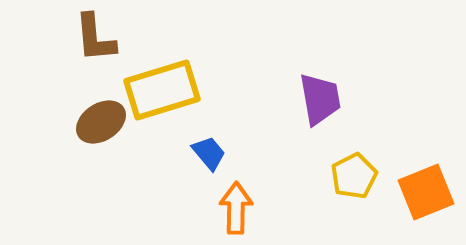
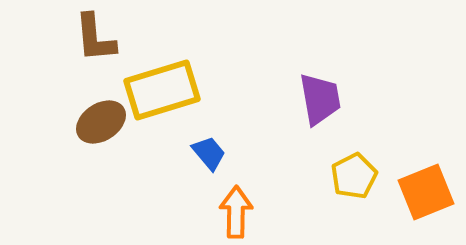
orange arrow: moved 4 px down
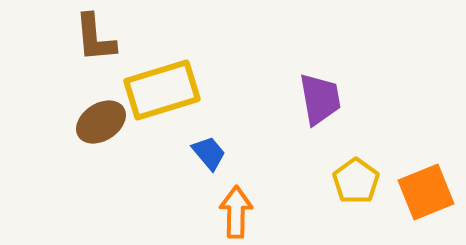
yellow pentagon: moved 2 px right, 5 px down; rotated 9 degrees counterclockwise
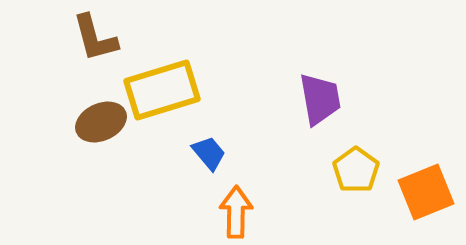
brown L-shape: rotated 10 degrees counterclockwise
brown ellipse: rotated 9 degrees clockwise
yellow pentagon: moved 11 px up
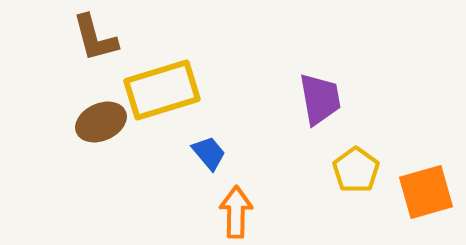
orange square: rotated 6 degrees clockwise
